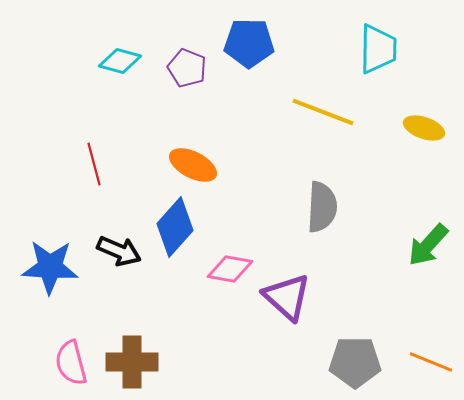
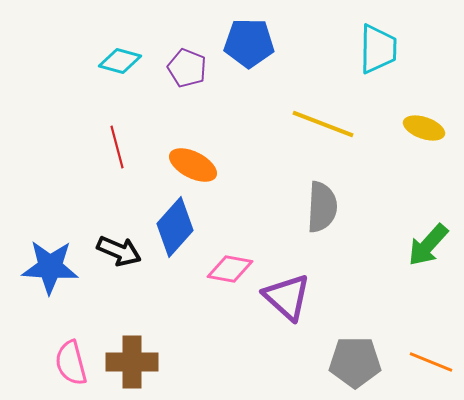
yellow line: moved 12 px down
red line: moved 23 px right, 17 px up
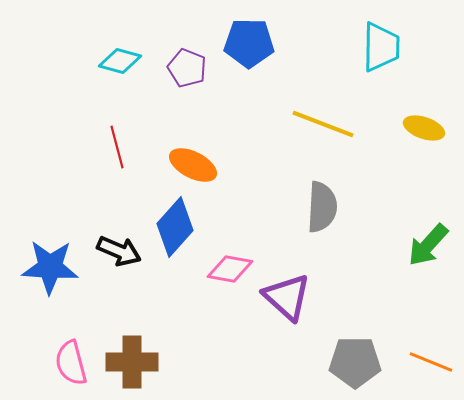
cyan trapezoid: moved 3 px right, 2 px up
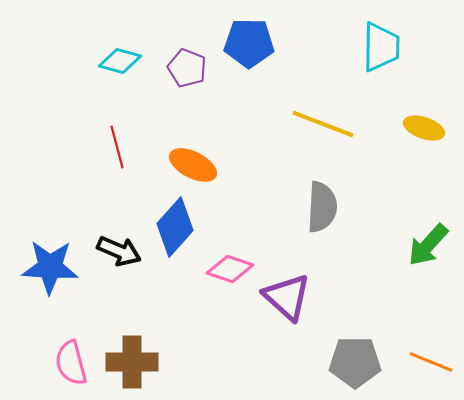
pink diamond: rotated 9 degrees clockwise
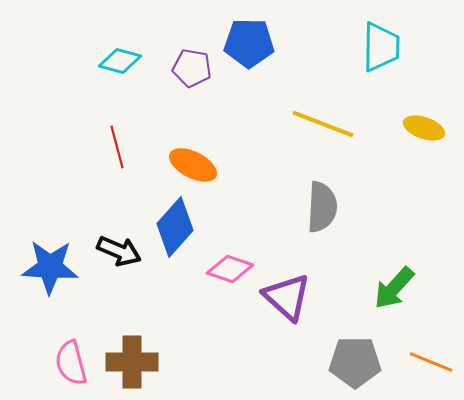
purple pentagon: moved 5 px right; rotated 12 degrees counterclockwise
green arrow: moved 34 px left, 43 px down
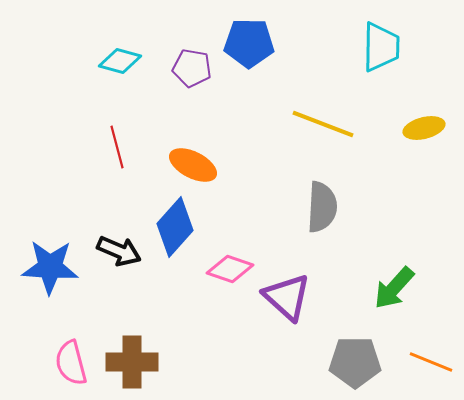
yellow ellipse: rotated 33 degrees counterclockwise
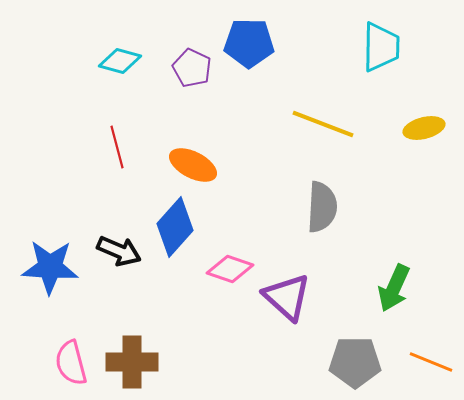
purple pentagon: rotated 15 degrees clockwise
green arrow: rotated 18 degrees counterclockwise
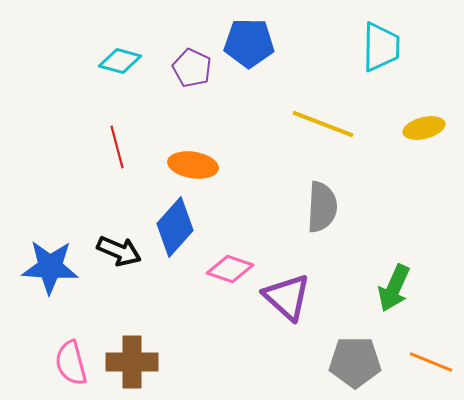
orange ellipse: rotated 18 degrees counterclockwise
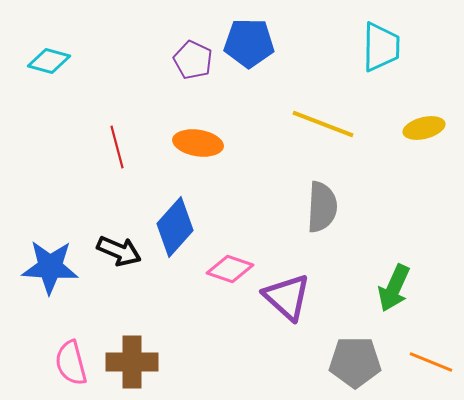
cyan diamond: moved 71 px left
purple pentagon: moved 1 px right, 8 px up
orange ellipse: moved 5 px right, 22 px up
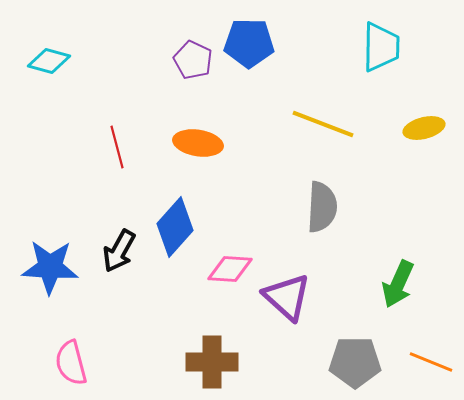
black arrow: rotated 96 degrees clockwise
pink diamond: rotated 15 degrees counterclockwise
green arrow: moved 4 px right, 4 px up
brown cross: moved 80 px right
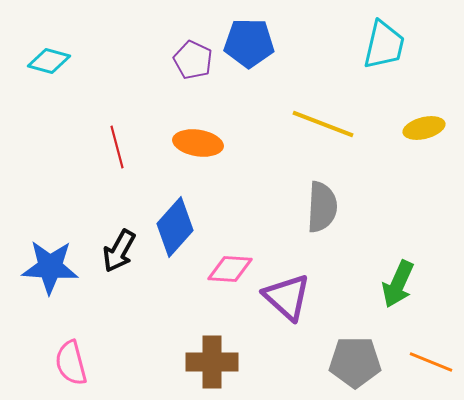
cyan trapezoid: moved 3 px right, 2 px up; rotated 12 degrees clockwise
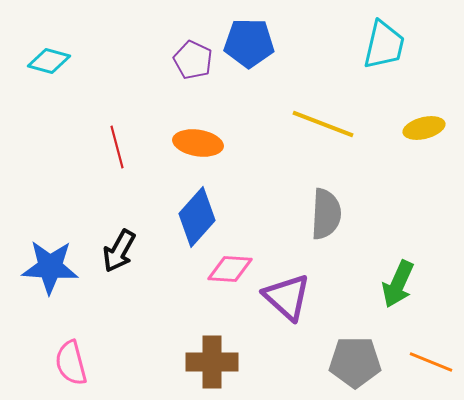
gray semicircle: moved 4 px right, 7 px down
blue diamond: moved 22 px right, 10 px up
